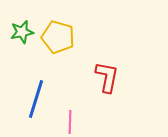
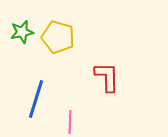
red L-shape: rotated 12 degrees counterclockwise
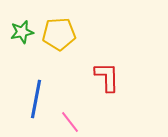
yellow pentagon: moved 1 px right, 3 px up; rotated 20 degrees counterclockwise
blue line: rotated 6 degrees counterclockwise
pink line: rotated 40 degrees counterclockwise
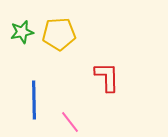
blue line: moved 2 px left, 1 px down; rotated 12 degrees counterclockwise
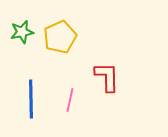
yellow pentagon: moved 1 px right, 3 px down; rotated 20 degrees counterclockwise
blue line: moved 3 px left, 1 px up
pink line: moved 22 px up; rotated 50 degrees clockwise
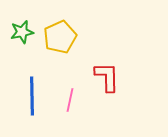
blue line: moved 1 px right, 3 px up
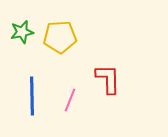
yellow pentagon: rotated 20 degrees clockwise
red L-shape: moved 1 px right, 2 px down
pink line: rotated 10 degrees clockwise
